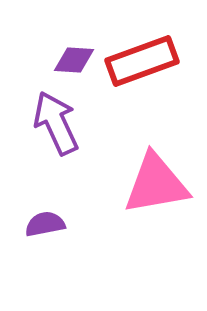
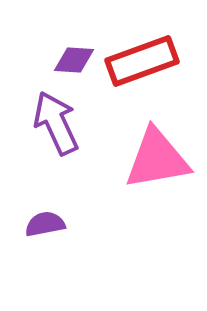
pink triangle: moved 1 px right, 25 px up
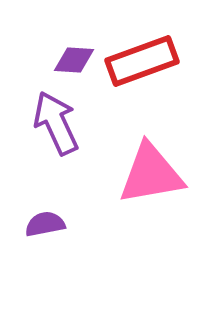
pink triangle: moved 6 px left, 15 px down
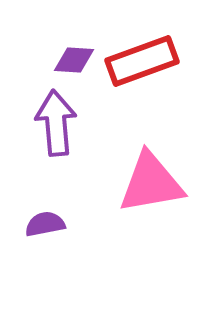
purple arrow: rotated 20 degrees clockwise
pink triangle: moved 9 px down
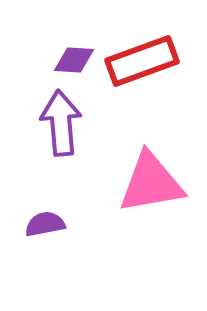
purple arrow: moved 5 px right
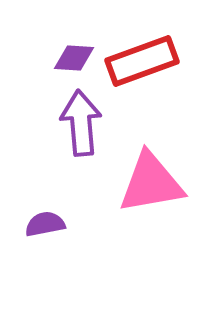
purple diamond: moved 2 px up
purple arrow: moved 20 px right
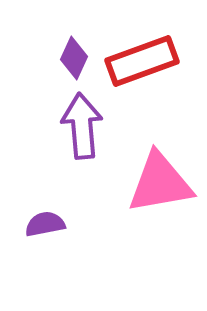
purple diamond: rotated 69 degrees counterclockwise
purple arrow: moved 1 px right, 3 px down
pink triangle: moved 9 px right
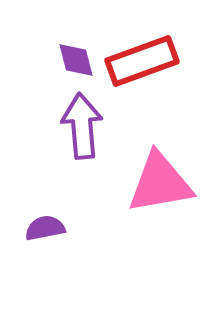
purple diamond: moved 2 px right, 2 px down; rotated 39 degrees counterclockwise
purple semicircle: moved 4 px down
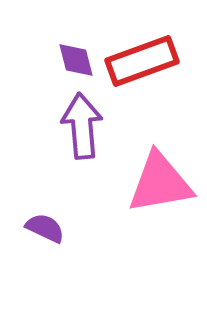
purple semicircle: rotated 36 degrees clockwise
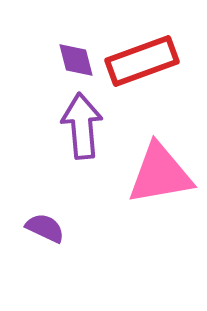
pink triangle: moved 9 px up
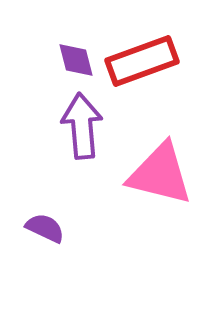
pink triangle: rotated 24 degrees clockwise
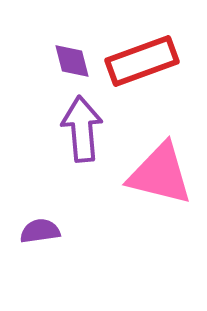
purple diamond: moved 4 px left, 1 px down
purple arrow: moved 3 px down
purple semicircle: moved 5 px left, 3 px down; rotated 33 degrees counterclockwise
